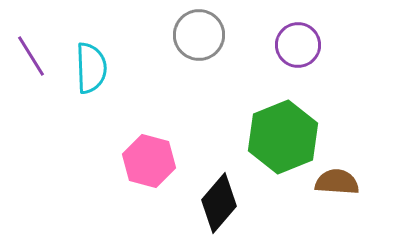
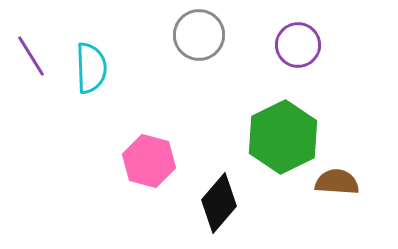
green hexagon: rotated 4 degrees counterclockwise
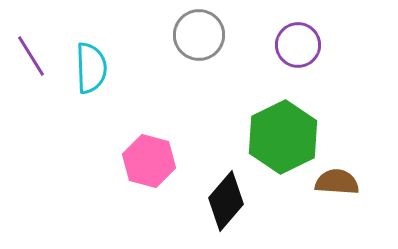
black diamond: moved 7 px right, 2 px up
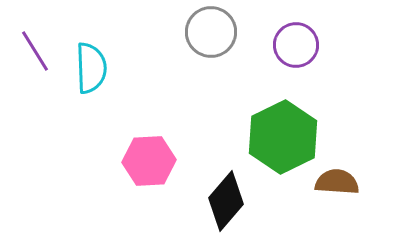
gray circle: moved 12 px right, 3 px up
purple circle: moved 2 px left
purple line: moved 4 px right, 5 px up
pink hexagon: rotated 18 degrees counterclockwise
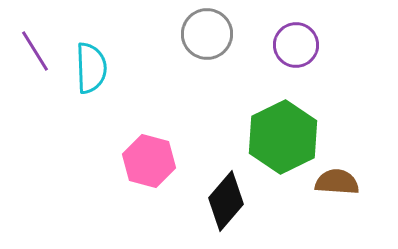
gray circle: moved 4 px left, 2 px down
pink hexagon: rotated 18 degrees clockwise
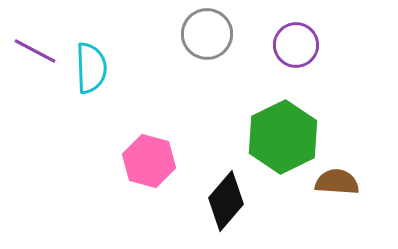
purple line: rotated 30 degrees counterclockwise
